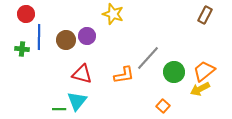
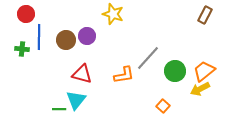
green circle: moved 1 px right, 1 px up
cyan triangle: moved 1 px left, 1 px up
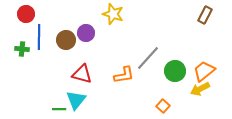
purple circle: moved 1 px left, 3 px up
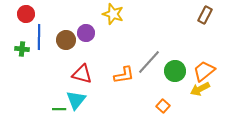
gray line: moved 1 px right, 4 px down
